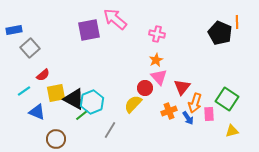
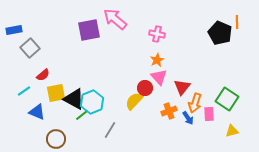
orange star: moved 1 px right
yellow semicircle: moved 1 px right, 3 px up
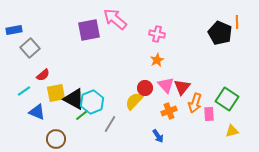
pink triangle: moved 7 px right, 8 px down
blue arrow: moved 30 px left, 18 px down
gray line: moved 6 px up
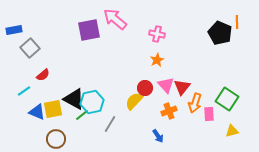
yellow square: moved 3 px left, 16 px down
cyan hexagon: rotated 10 degrees clockwise
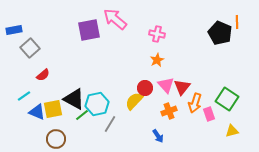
cyan line: moved 5 px down
cyan hexagon: moved 5 px right, 2 px down
pink rectangle: rotated 16 degrees counterclockwise
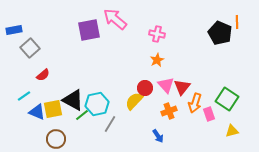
black triangle: moved 1 px left, 1 px down
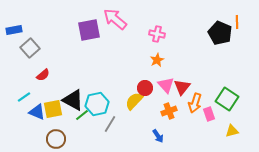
cyan line: moved 1 px down
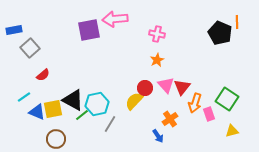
pink arrow: rotated 45 degrees counterclockwise
orange cross: moved 1 px right, 8 px down; rotated 14 degrees counterclockwise
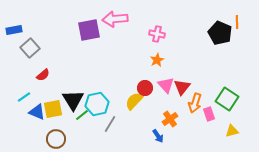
black triangle: rotated 30 degrees clockwise
